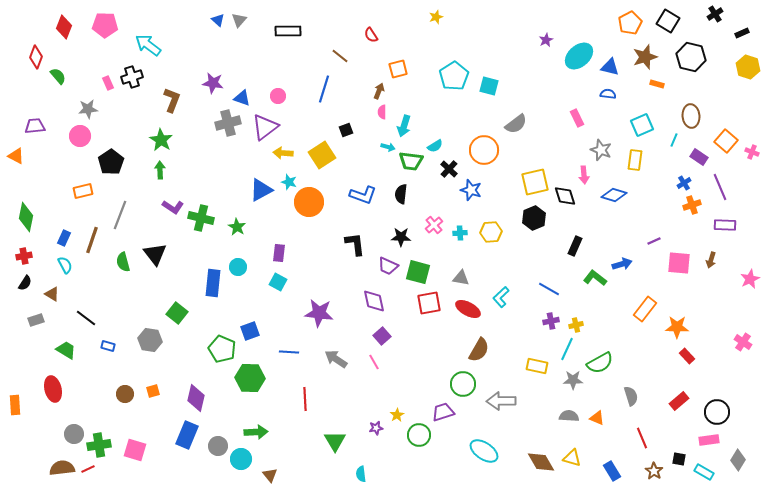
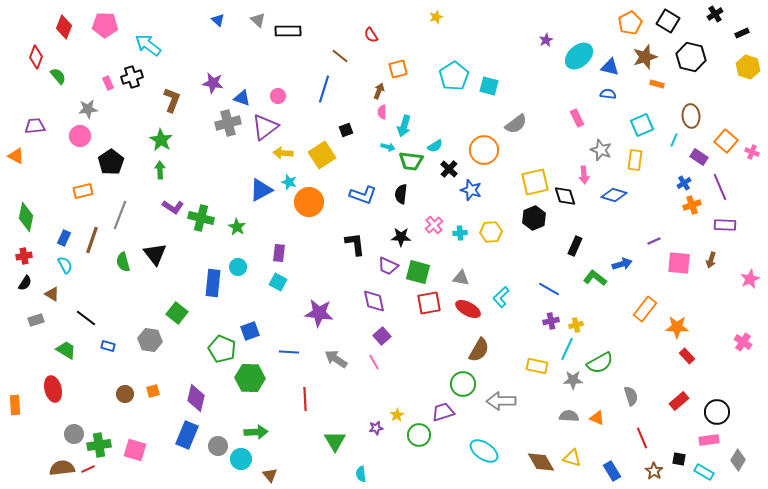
gray triangle at (239, 20): moved 19 px right; rotated 28 degrees counterclockwise
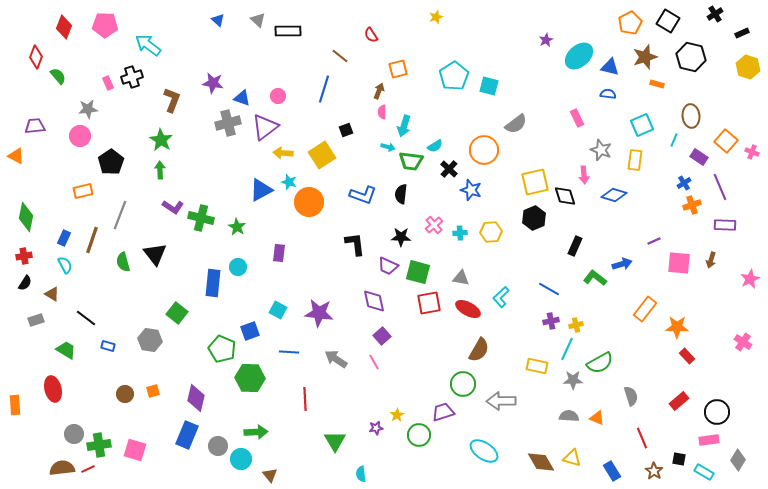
cyan square at (278, 282): moved 28 px down
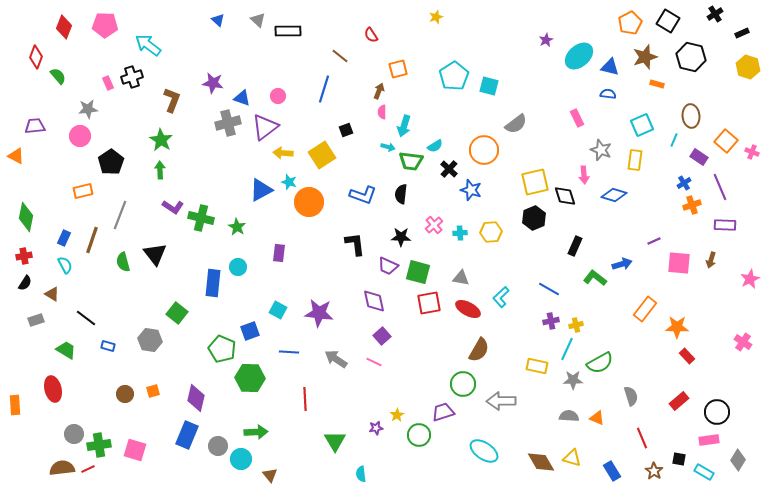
pink line at (374, 362): rotated 35 degrees counterclockwise
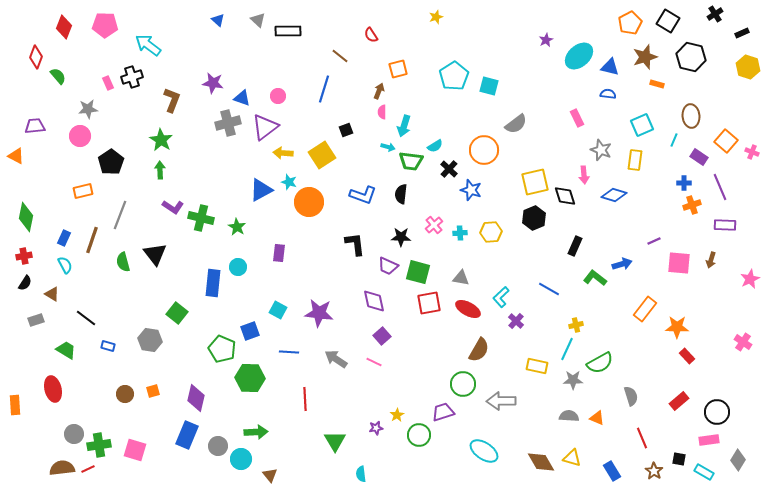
blue cross at (684, 183): rotated 32 degrees clockwise
purple cross at (551, 321): moved 35 px left; rotated 35 degrees counterclockwise
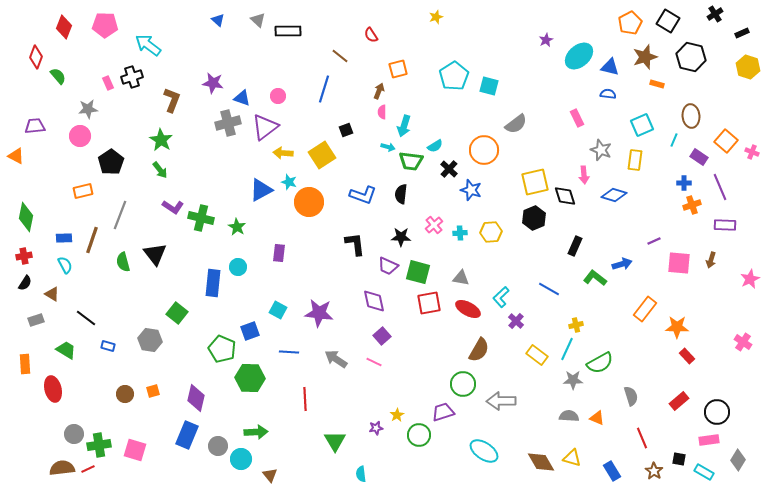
green arrow at (160, 170): rotated 144 degrees clockwise
blue rectangle at (64, 238): rotated 63 degrees clockwise
yellow rectangle at (537, 366): moved 11 px up; rotated 25 degrees clockwise
orange rectangle at (15, 405): moved 10 px right, 41 px up
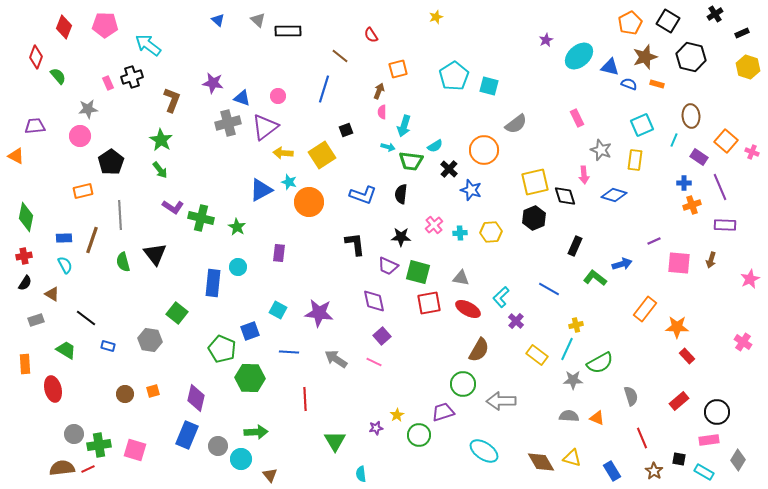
blue semicircle at (608, 94): moved 21 px right, 10 px up; rotated 14 degrees clockwise
gray line at (120, 215): rotated 24 degrees counterclockwise
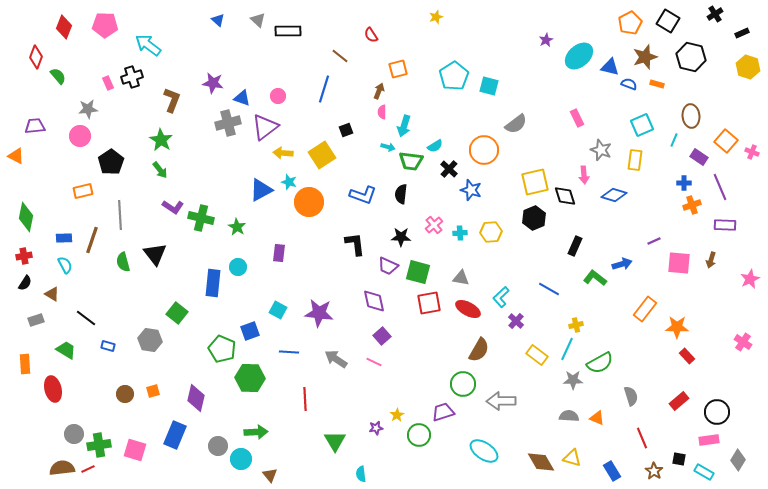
blue rectangle at (187, 435): moved 12 px left
